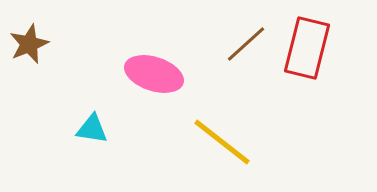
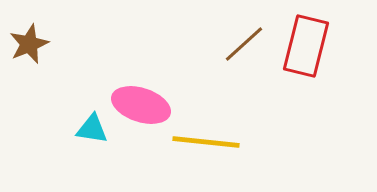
brown line: moved 2 px left
red rectangle: moved 1 px left, 2 px up
pink ellipse: moved 13 px left, 31 px down
yellow line: moved 16 px left; rotated 32 degrees counterclockwise
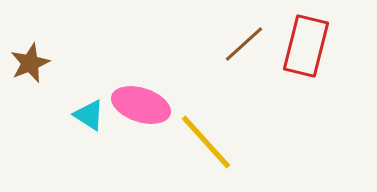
brown star: moved 1 px right, 19 px down
cyan triangle: moved 3 px left, 14 px up; rotated 24 degrees clockwise
yellow line: rotated 42 degrees clockwise
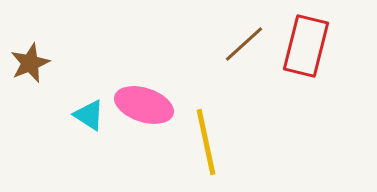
pink ellipse: moved 3 px right
yellow line: rotated 30 degrees clockwise
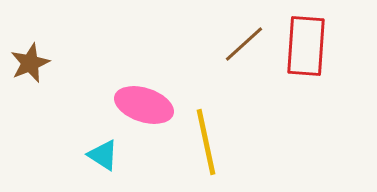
red rectangle: rotated 10 degrees counterclockwise
cyan triangle: moved 14 px right, 40 px down
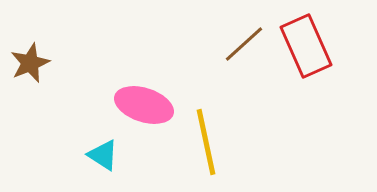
red rectangle: rotated 28 degrees counterclockwise
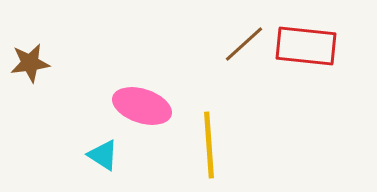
red rectangle: rotated 60 degrees counterclockwise
brown star: rotated 15 degrees clockwise
pink ellipse: moved 2 px left, 1 px down
yellow line: moved 3 px right, 3 px down; rotated 8 degrees clockwise
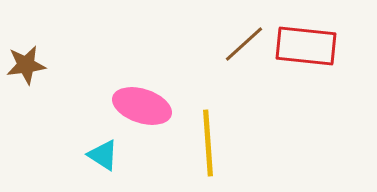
brown star: moved 4 px left, 2 px down
yellow line: moved 1 px left, 2 px up
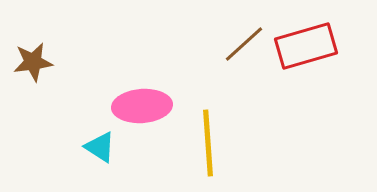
red rectangle: rotated 22 degrees counterclockwise
brown star: moved 7 px right, 3 px up
pink ellipse: rotated 22 degrees counterclockwise
cyan triangle: moved 3 px left, 8 px up
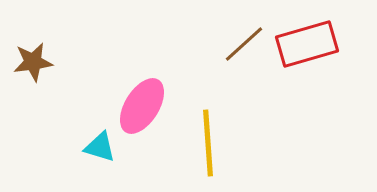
red rectangle: moved 1 px right, 2 px up
pink ellipse: rotated 54 degrees counterclockwise
cyan triangle: rotated 16 degrees counterclockwise
